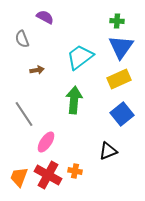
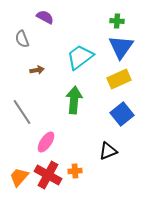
gray line: moved 2 px left, 2 px up
orange cross: rotated 16 degrees counterclockwise
orange trapezoid: rotated 20 degrees clockwise
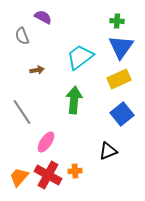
purple semicircle: moved 2 px left
gray semicircle: moved 3 px up
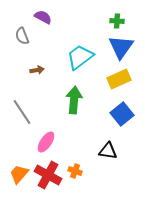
black triangle: rotated 30 degrees clockwise
orange cross: rotated 24 degrees clockwise
orange trapezoid: moved 3 px up
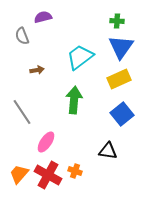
purple semicircle: rotated 42 degrees counterclockwise
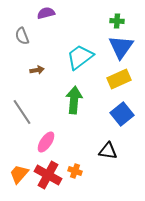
purple semicircle: moved 3 px right, 4 px up
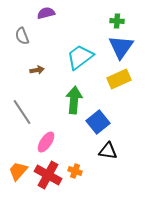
blue square: moved 24 px left, 8 px down
orange trapezoid: moved 1 px left, 3 px up
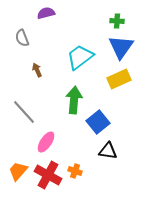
gray semicircle: moved 2 px down
brown arrow: rotated 104 degrees counterclockwise
gray line: moved 2 px right; rotated 8 degrees counterclockwise
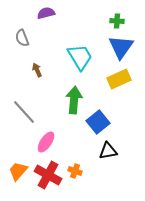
cyan trapezoid: rotated 96 degrees clockwise
black triangle: rotated 18 degrees counterclockwise
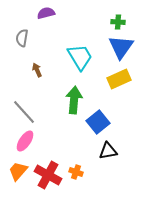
green cross: moved 1 px right, 1 px down
gray semicircle: rotated 30 degrees clockwise
pink ellipse: moved 21 px left, 1 px up
orange cross: moved 1 px right, 1 px down
